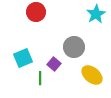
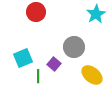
green line: moved 2 px left, 2 px up
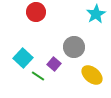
cyan square: rotated 24 degrees counterclockwise
green line: rotated 56 degrees counterclockwise
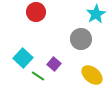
gray circle: moved 7 px right, 8 px up
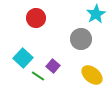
red circle: moved 6 px down
purple square: moved 1 px left, 2 px down
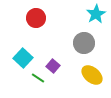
gray circle: moved 3 px right, 4 px down
green line: moved 2 px down
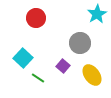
cyan star: moved 1 px right
gray circle: moved 4 px left
purple square: moved 10 px right
yellow ellipse: rotated 15 degrees clockwise
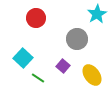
gray circle: moved 3 px left, 4 px up
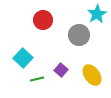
red circle: moved 7 px right, 2 px down
gray circle: moved 2 px right, 4 px up
purple square: moved 2 px left, 4 px down
green line: moved 1 px left, 1 px down; rotated 48 degrees counterclockwise
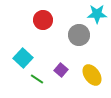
cyan star: rotated 30 degrees clockwise
green line: rotated 48 degrees clockwise
